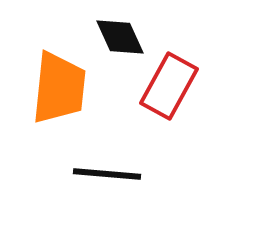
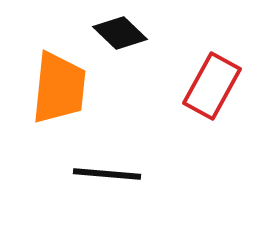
black diamond: moved 4 px up; rotated 22 degrees counterclockwise
red rectangle: moved 43 px right
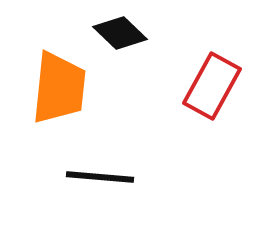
black line: moved 7 px left, 3 px down
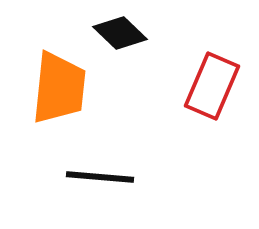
red rectangle: rotated 6 degrees counterclockwise
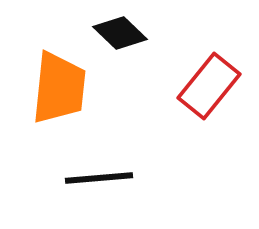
red rectangle: moved 3 px left; rotated 16 degrees clockwise
black line: moved 1 px left, 1 px down; rotated 10 degrees counterclockwise
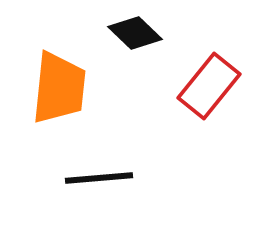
black diamond: moved 15 px right
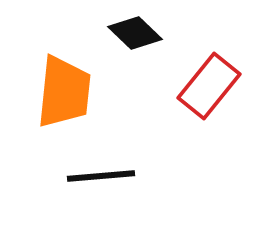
orange trapezoid: moved 5 px right, 4 px down
black line: moved 2 px right, 2 px up
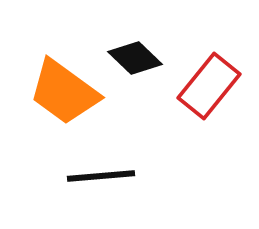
black diamond: moved 25 px down
orange trapezoid: rotated 120 degrees clockwise
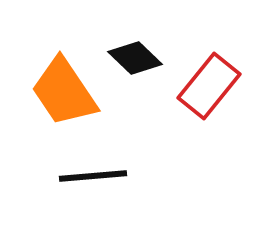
orange trapezoid: rotated 20 degrees clockwise
black line: moved 8 px left
